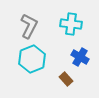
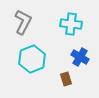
gray L-shape: moved 6 px left, 4 px up
brown rectangle: rotated 24 degrees clockwise
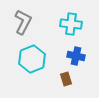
blue cross: moved 4 px left, 1 px up; rotated 18 degrees counterclockwise
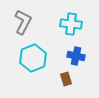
cyan hexagon: moved 1 px right, 1 px up
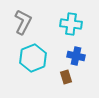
brown rectangle: moved 2 px up
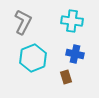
cyan cross: moved 1 px right, 3 px up
blue cross: moved 1 px left, 2 px up
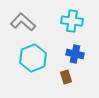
gray L-shape: rotated 75 degrees counterclockwise
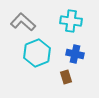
cyan cross: moved 1 px left
cyan hexagon: moved 4 px right, 5 px up
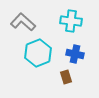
cyan hexagon: moved 1 px right
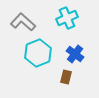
cyan cross: moved 4 px left, 3 px up; rotated 30 degrees counterclockwise
blue cross: rotated 24 degrees clockwise
brown rectangle: rotated 32 degrees clockwise
